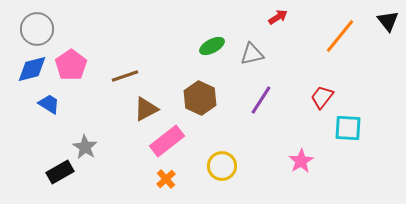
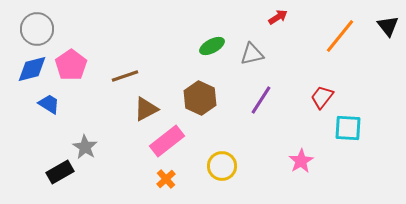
black triangle: moved 5 px down
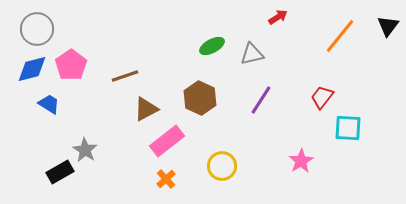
black triangle: rotated 15 degrees clockwise
gray star: moved 3 px down
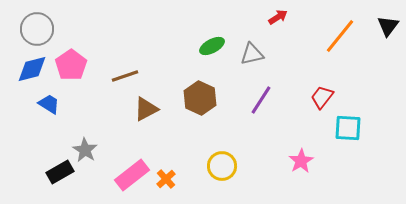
pink rectangle: moved 35 px left, 34 px down
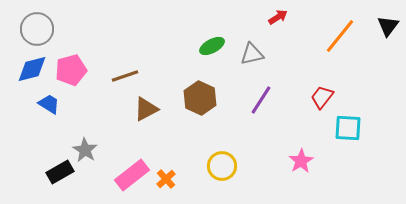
pink pentagon: moved 5 px down; rotated 20 degrees clockwise
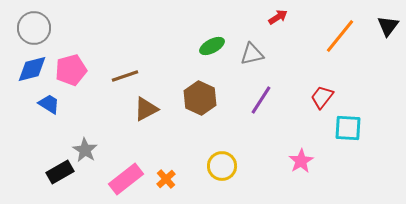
gray circle: moved 3 px left, 1 px up
pink rectangle: moved 6 px left, 4 px down
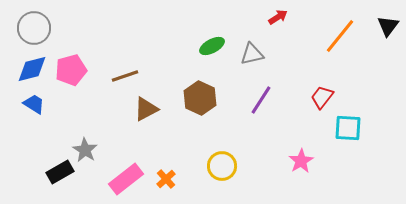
blue trapezoid: moved 15 px left
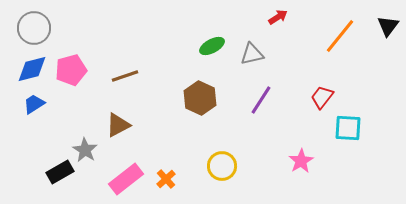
blue trapezoid: rotated 65 degrees counterclockwise
brown triangle: moved 28 px left, 16 px down
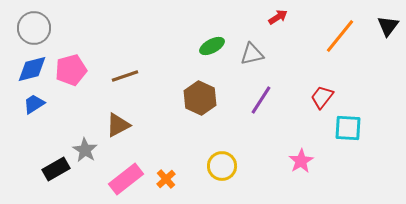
black rectangle: moved 4 px left, 3 px up
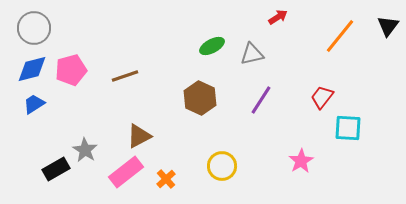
brown triangle: moved 21 px right, 11 px down
pink rectangle: moved 7 px up
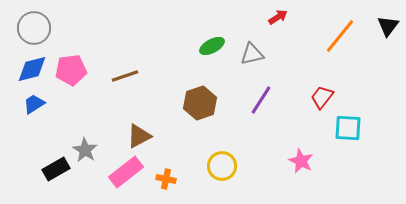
pink pentagon: rotated 8 degrees clockwise
brown hexagon: moved 5 px down; rotated 16 degrees clockwise
pink star: rotated 15 degrees counterclockwise
orange cross: rotated 36 degrees counterclockwise
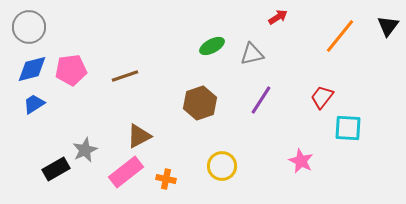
gray circle: moved 5 px left, 1 px up
gray star: rotated 15 degrees clockwise
